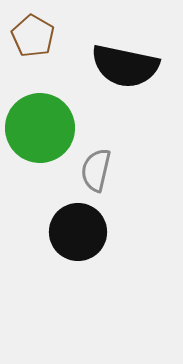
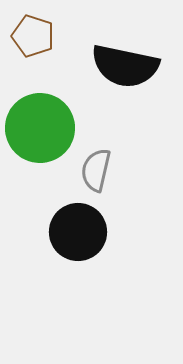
brown pentagon: rotated 12 degrees counterclockwise
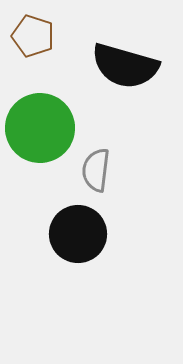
black semicircle: rotated 4 degrees clockwise
gray semicircle: rotated 6 degrees counterclockwise
black circle: moved 2 px down
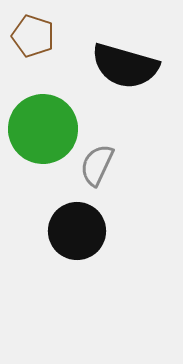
green circle: moved 3 px right, 1 px down
gray semicircle: moved 1 px right, 5 px up; rotated 18 degrees clockwise
black circle: moved 1 px left, 3 px up
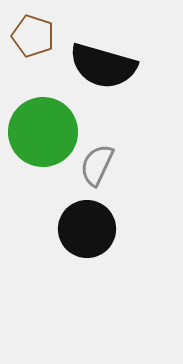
black semicircle: moved 22 px left
green circle: moved 3 px down
black circle: moved 10 px right, 2 px up
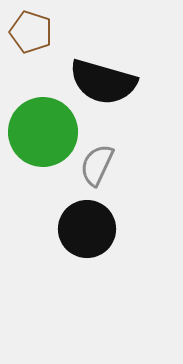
brown pentagon: moved 2 px left, 4 px up
black semicircle: moved 16 px down
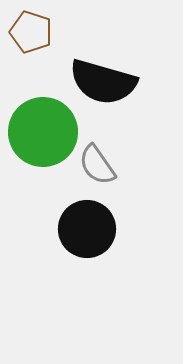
gray semicircle: rotated 60 degrees counterclockwise
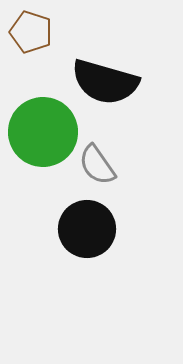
black semicircle: moved 2 px right
